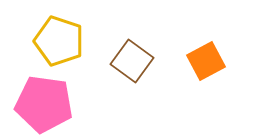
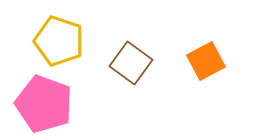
brown square: moved 1 px left, 2 px down
pink pentagon: rotated 12 degrees clockwise
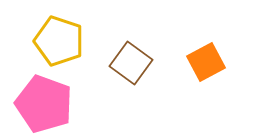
orange square: moved 1 px down
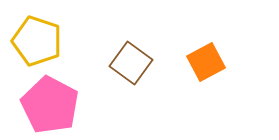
yellow pentagon: moved 22 px left
pink pentagon: moved 6 px right, 1 px down; rotated 8 degrees clockwise
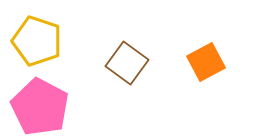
brown square: moved 4 px left
pink pentagon: moved 10 px left, 2 px down
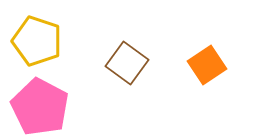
orange square: moved 1 px right, 3 px down; rotated 6 degrees counterclockwise
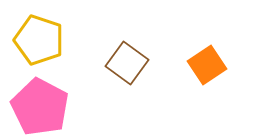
yellow pentagon: moved 2 px right, 1 px up
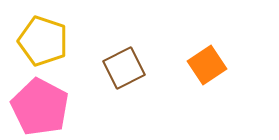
yellow pentagon: moved 4 px right, 1 px down
brown square: moved 3 px left, 5 px down; rotated 27 degrees clockwise
